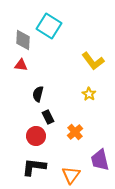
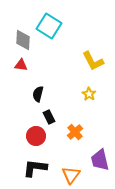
yellow L-shape: rotated 10 degrees clockwise
black rectangle: moved 1 px right
black L-shape: moved 1 px right, 1 px down
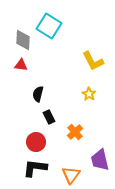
red circle: moved 6 px down
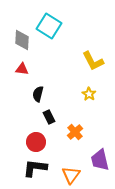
gray diamond: moved 1 px left
red triangle: moved 1 px right, 4 px down
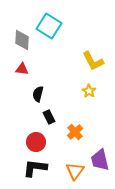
yellow star: moved 3 px up
orange triangle: moved 4 px right, 4 px up
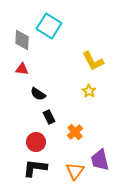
black semicircle: rotated 70 degrees counterclockwise
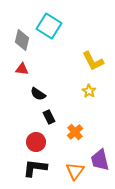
gray diamond: rotated 10 degrees clockwise
